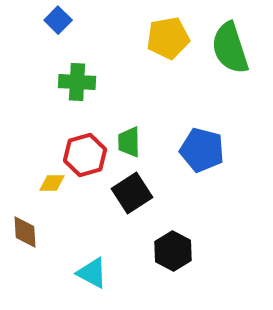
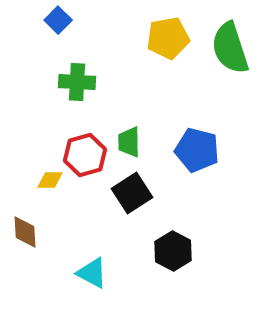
blue pentagon: moved 5 px left
yellow diamond: moved 2 px left, 3 px up
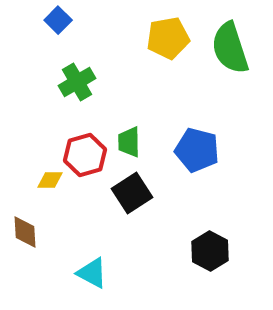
green cross: rotated 33 degrees counterclockwise
black hexagon: moved 37 px right
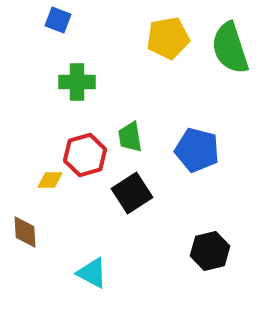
blue square: rotated 24 degrees counterclockwise
green cross: rotated 30 degrees clockwise
green trapezoid: moved 1 px right, 5 px up; rotated 8 degrees counterclockwise
black hexagon: rotated 18 degrees clockwise
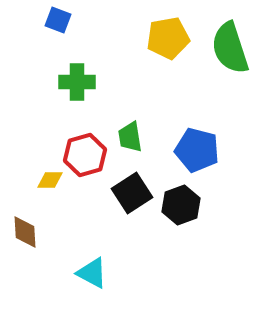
black hexagon: moved 29 px left, 46 px up; rotated 6 degrees counterclockwise
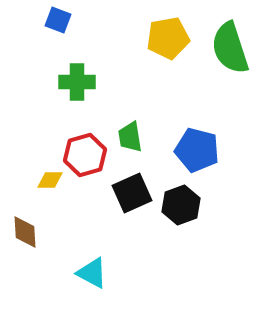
black square: rotated 9 degrees clockwise
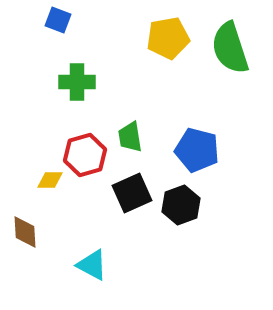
cyan triangle: moved 8 px up
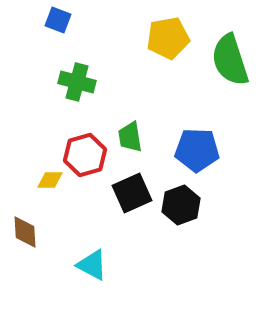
green semicircle: moved 12 px down
green cross: rotated 15 degrees clockwise
blue pentagon: rotated 12 degrees counterclockwise
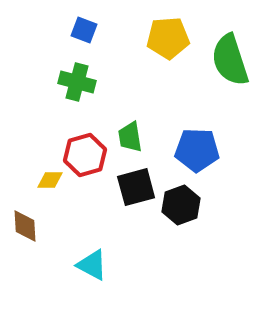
blue square: moved 26 px right, 10 px down
yellow pentagon: rotated 6 degrees clockwise
black square: moved 4 px right, 6 px up; rotated 9 degrees clockwise
brown diamond: moved 6 px up
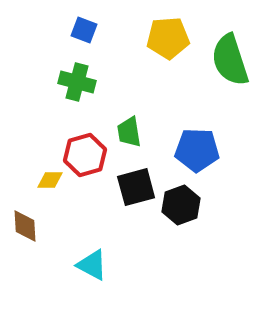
green trapezoid: moved 1 px left, 5 px up
